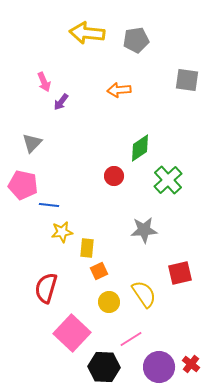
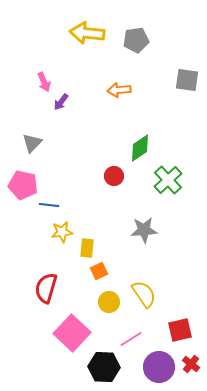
red square: moved 57 px down
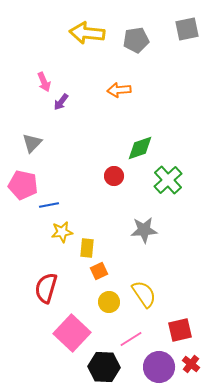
gray square: moved 51 px up; rotated 20 degrees counterclockwise
green diamond: rotated 16 degrees clockwise
blue line: rotated 18 degrees counterclockwise
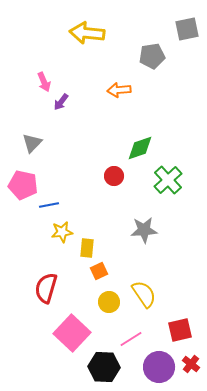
gray pentagon: moved 16 px right, 16 px down
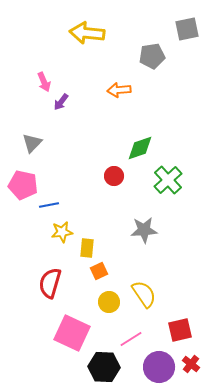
red semicircle: moved 4 px right, 5 px up
pink square: rotated 18 degrees counterclockwise
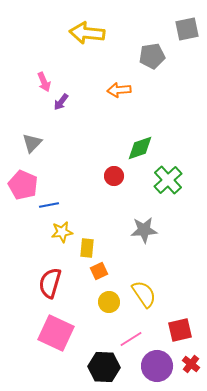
pink pentagon: rotated 12 degrees clockwise
pink square: moved 16 px left
purple circle: moved 2 px left, 1 px up
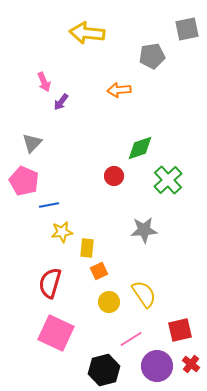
pink pentagon: moved 1 px right, 4 px up
black hexagon: moved 3 px down; rotated 16 degrees counterclockwise
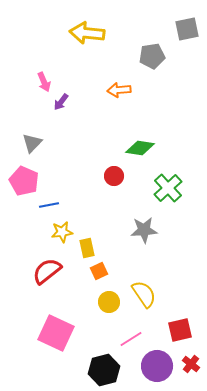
green diamond: rotated 28 degrees clockwise
green cross: moved 8 px down
yellow rectangle: rotated 18 degrees counterclockwise
red semicircle: moved 3 px left, 12 px up; rotated 36 degrees clockwise
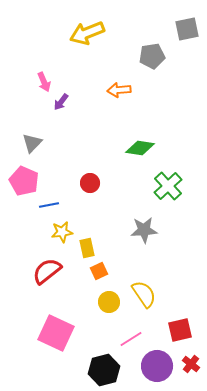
yellow arrow: rotated 28 degrees counterclockwise
red circle: moved 24 px left, 7 px down
green cross: moved 2 px up
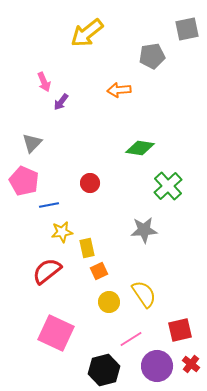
yellow arrow: rotated 16 degrees counterclockwise
